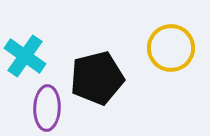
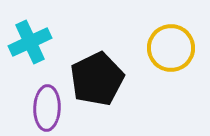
cyan cross: moved 5 px right, 14 px up; rotated 30 degrees clockwise
black pentagon: moved 1 px down; rotated 12 degrees counterclockwise
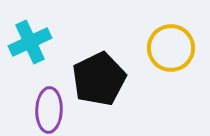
black pentagon: moved 2 px right
purple ellipse: moved 2 px right, 2 px down
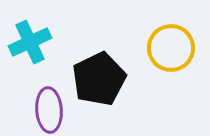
purple ellipse: rotated 6 degrees counterclockwise
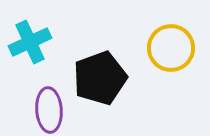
black pentagon: moved 1 px right, 1 px up; rotated 6 degrees clockwise
